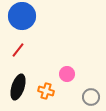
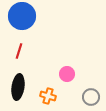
red line: moved 1 px right, 1 px down; rotated 21 degrees counterclockwise
black ellipse: rotated 10 degrees counterclockwise
orange cross: moved 2 px right, 5 px down
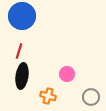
black ellipse: moved 4 px right, 11 px up
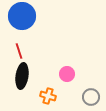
red line: rotated 35 degrees counterclockwise
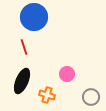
blue circle: moved 12 px right, 1 px down
red line: moved 5 px right, 4 px up
black ellipse: moved 5 px down; rotated 15 degrees clockwise
orange cross: moved 1 px left, 1 px up
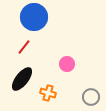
red line: rotated 56 degrees clockwise
pink circle: moved 10 px up
black ellipse: moved 2 px up; rotated 15 degrees clockwise
orange cross: moved 1 px right, 2 px up
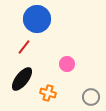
blue circle: moved 3 px right, 2 px down
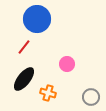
black ellipse: moved 2 px right
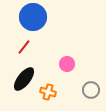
blue circle: moved 4 px left, 2 px up
orange cross: moved 1 px up
gray circle: moved 7 px up
